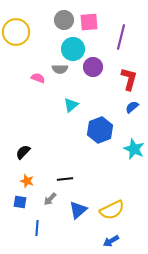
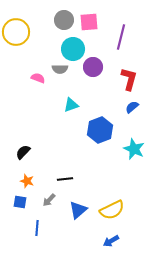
cyan triangle: rotated 21 degrees clockwise
gray arrow: moved 1 px left, 1 px down
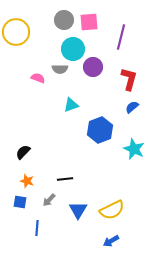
blue triangle: rotated 18 degrees counterclockwise
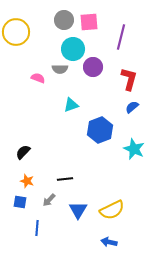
blue arrow: moved 2 px left, 1 px down; rotated 42 degrees clockwise
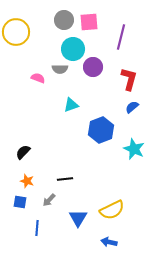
blue hexagon: moved 1 px right
blue triangle: moved 8 px down
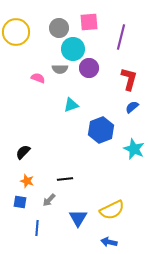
gray circle: moved 5 px left, 8 px down
purple circle: moved 4 px left, 1 px down
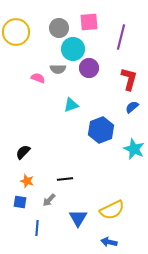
gray semicircle: moved 2 px left
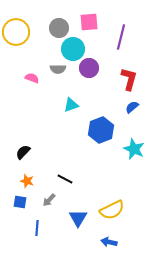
pink semicircle: moved 6 px left
black line: rotated 35 degrees clockwise
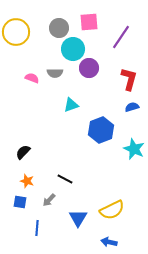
purple line: rotated 20 degrees clockwise
gray semicircle: moved 3 px left, 4 px down
blue semicircle: rotated 24 degrees clockwise
